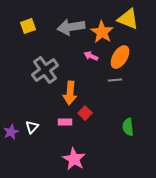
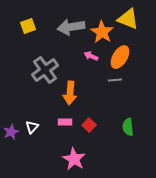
red square: moved 4 px right, 12 px down
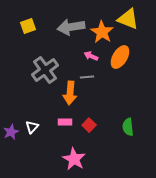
gray line: moved 28 px left, 3 px up
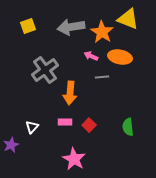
orange ellipse: rotated 70 degrees clockwise
gray line: moved 15 px right
purple star: moved 13 px down
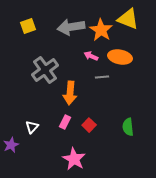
orange star: moved 1 px left, 2 px up
pink rectangle: rotated 64 degrees counterclockwise
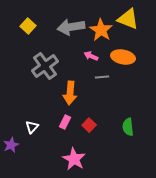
yellow square: rotated 28 degrees counterclockwise
orange ellipse: moved 3 px right
gray cross: moved 4 px up
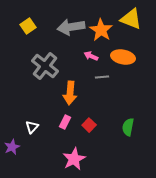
yellow triangle: moved 3 px right
yellow square: rotated 14 degrees clockwise
gray cross: rotated 16 degrees counterclockwise
green semicircle: rotated 18 degrees clockwise
purple star: moved 1 px right, 2 px down
pink star: rotated 15 degrees clockwise
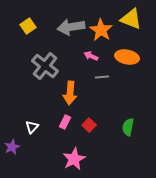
orange ellipse: moved 4 px right
